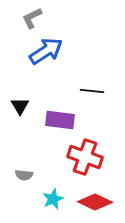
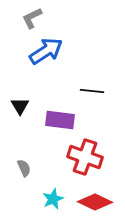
gray semicircle: moved 7 px up; rotated 120 degrees counterclockwise
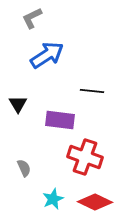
blue arrow: moved 1 px right, 4 px down
black triangle: moved 2 px left, 2 px up
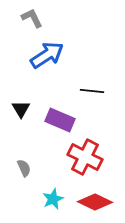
gray L-shape: rotated 90 degrees clockwise
black triangle: moved 3 px right, 5 px down
purple rectangle: rotated 16 degrees clockwise
red cross: rotated 8 degrees clockwise
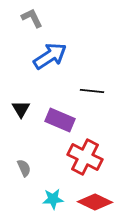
blue arrow: moved 3 px right, 1 px down
cyan star: rotated 20 degrees clockwise
